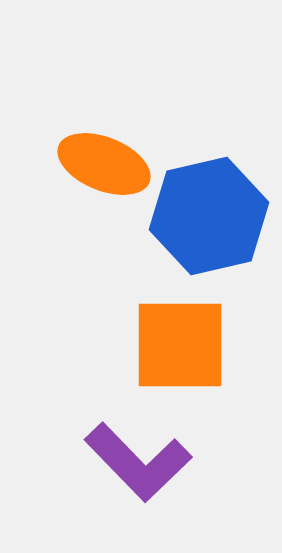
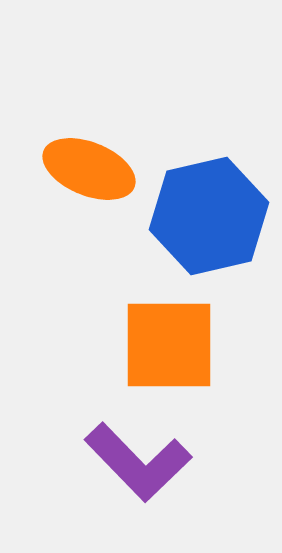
orange ellipse: moved 15 px left, 5 px down
orange square: moved 11 px left
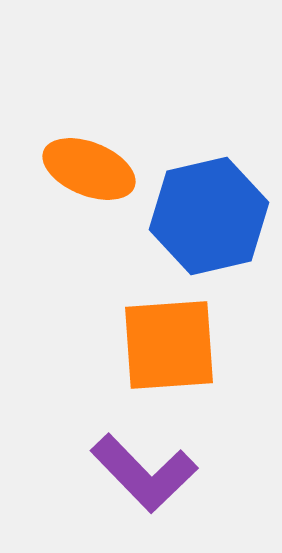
orange square: rotated 4 degrees counterclockwise
purple L-shape: moved 6 px right, 11 px down
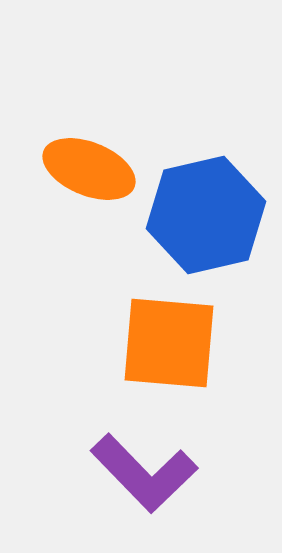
blue hexagon: moved 3 px left, 1 px up
orange square: moved 2 px up; rotated 9 degrees clockwise
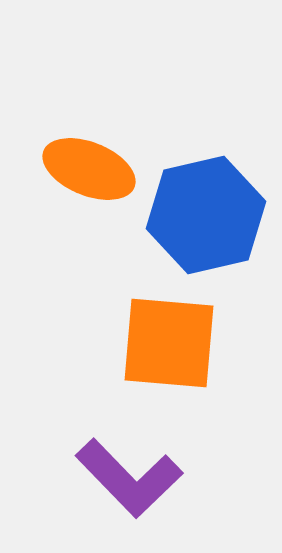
purple L-shape: moved 15 px left, 5 px down
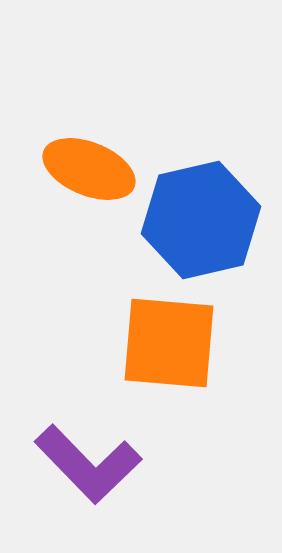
blue hexagon: moved 5 px left, 5 px down
purple L-shape: moved 41 px left, 14 px up
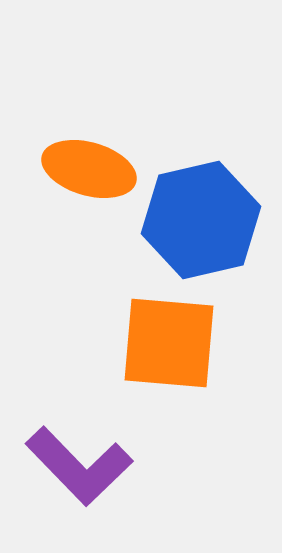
orange ellipse: rotated 6 degrees counterclockwise
purple L-shape: moved 9 px left, 2 px down
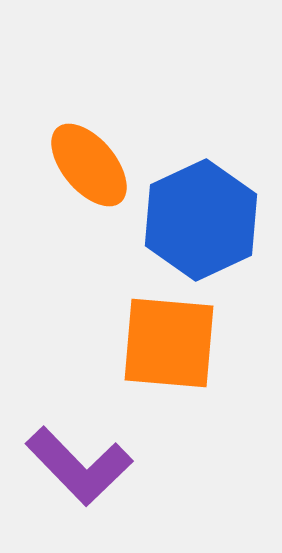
orange ellipse: moved 4 px up; rotated 34 degrees clockwise
blue hexagon: rotated 12 degrees counterclockwise
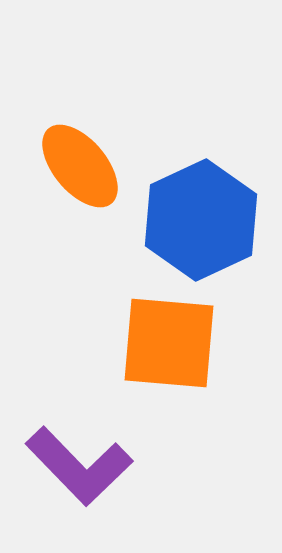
orange ellipse: moved 9 px left, 1 px down
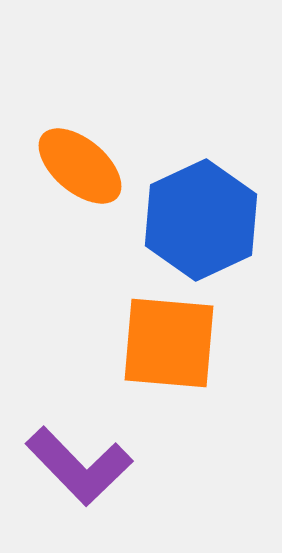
orange ellipse: rotated 10 degrees counterclockwise
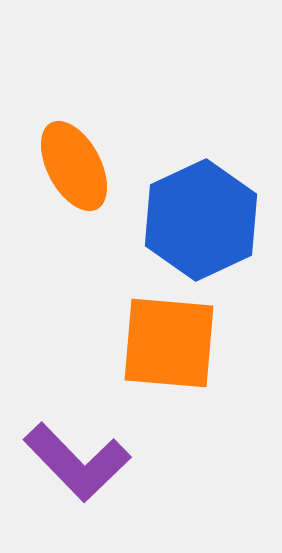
orange ellipse: moved 6 px left; rotated 22 degrees clockwise
purple L-shape: moved 2 px left, 4 px up
